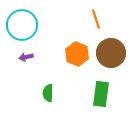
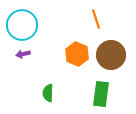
brown circle: moved 2 px down
purple arrow: moved 3 px left, 3 px up
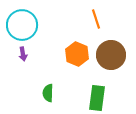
purple arrow: rotated 88 degrees counterclockwise
green rectangle: moved 4 px left, 4 px down
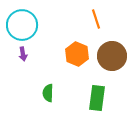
brown circle: moved 1 px right, 1 px down
